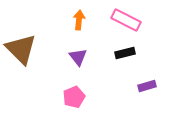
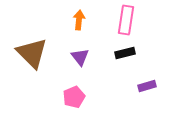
pink rectangle: rotated 72 degrees clockwise
brown triangle: moved 11 px right, 4 px down
purple triangle: moved 2 px right
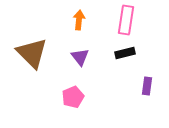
purple rectangle: rotated 66 degrees counterclockwise
pink pentagon: moved 1 px left
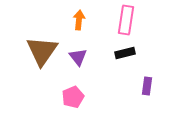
brown triangle: moved 10 px right, 2 px up; rotated 20 degrees clockwise
purple triangle: moved 2 px left
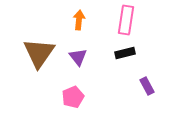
brown triangle: moved 3 px left, 2 px down
purple rectangle: rotated 36 degrees counterclockwise
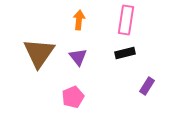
purple rectangle: rotated 60 degrees clockwise
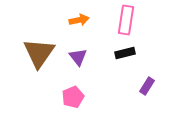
orange arrow: rotated 72 degrees clockwise
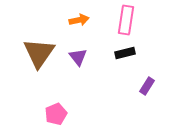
pink pentagon: moved 17 px left, 17 px down
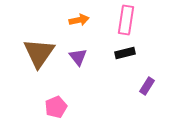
pink pentagon: moved 7 px up
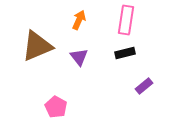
orange arrow: rotated 54 degrees counterclockwise
brown triangle: moved 2 px left, 7 px up; rotated 32 degrees clockwise
purple triangle: moved 1 px right
purple rectangle: moved 3 px left; rotated 18 degrees clockwise
pink pentagon: rotated 20 degrees counterclockwise
